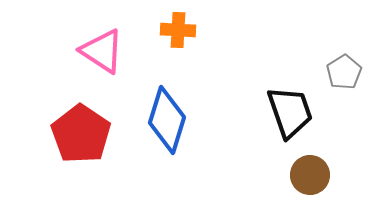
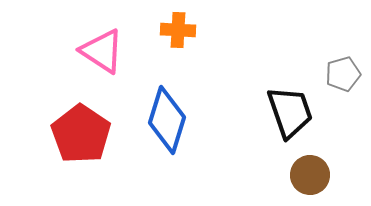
gray pentagon: moved 1 px left, 2 px down; rotated 16 degrees clockwise
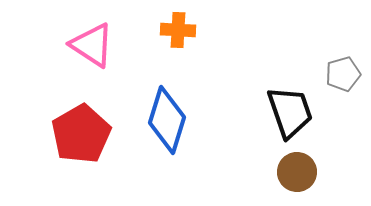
pink triangle: moved 10 px left, 6 px up
red pentagon: rotated 8 degrees clockwise
brown circle: moved 13 px left, 3 px up
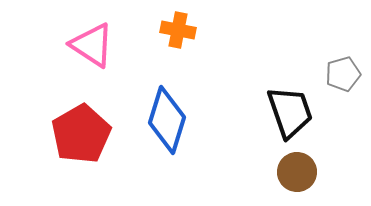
orange cross: rotated 8 degrees clockwise
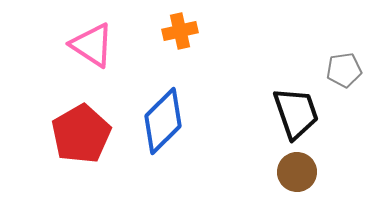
orange cross: moved 2 px right, 1 px down; rotated 24 degrees counterclockwise
gray pentagon: moved 1 px right, 4 px up; rotated 8 degrees clockwise
black trapezoid: moved 6 px right, 1 px down
blue diamond: moved 4 px left, 1 px down; rotated 28 degrees clockwise
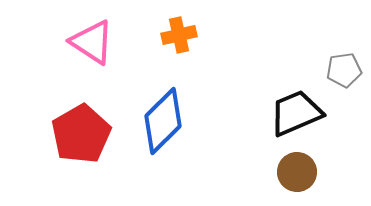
orange cross: moved 1 px left, 4 px down
pink triangle: moved 3 px up
black trapezoid: rotated 94 degrees counterclockwise
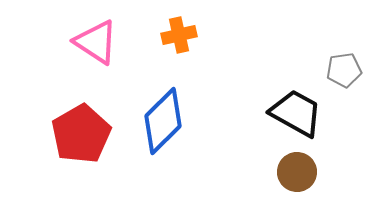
pink triangle: moved 4 px right
black trapezoid: rotated 52 degrees clockwise
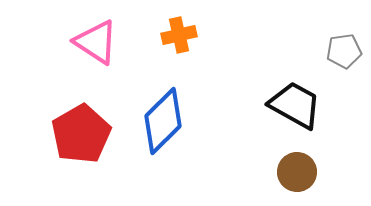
gray pentagon: moved 19 px up
black trapezoid: moved 1 px left, 8 px up
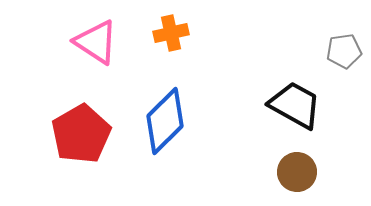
orange cross: moved 8 px left, 2 px up
blue diamond: moved 2 px right
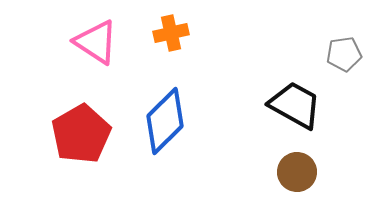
gray pentagon: moved 3 px down
